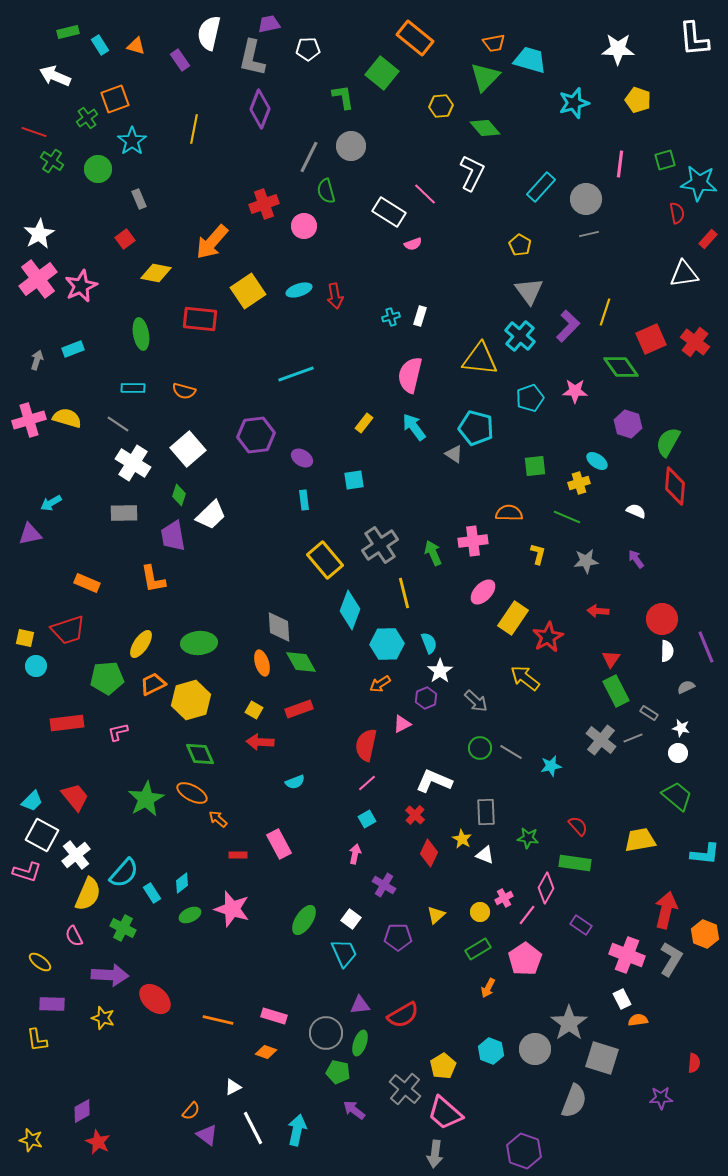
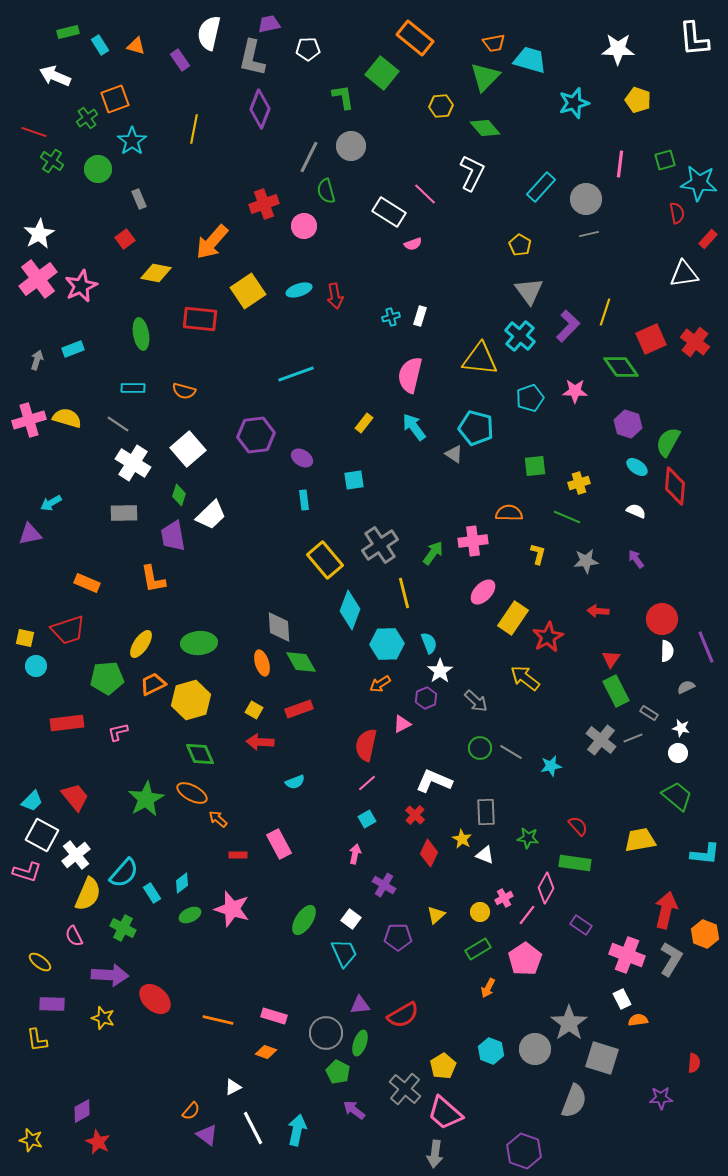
cyan ellipse at (597, 461): moved 40 px right, 6 px down
green arrow at (433, 553): rotated 60 degrees clockwise
green pentagon at (338, 1072): rotated 15 degrees clockwise
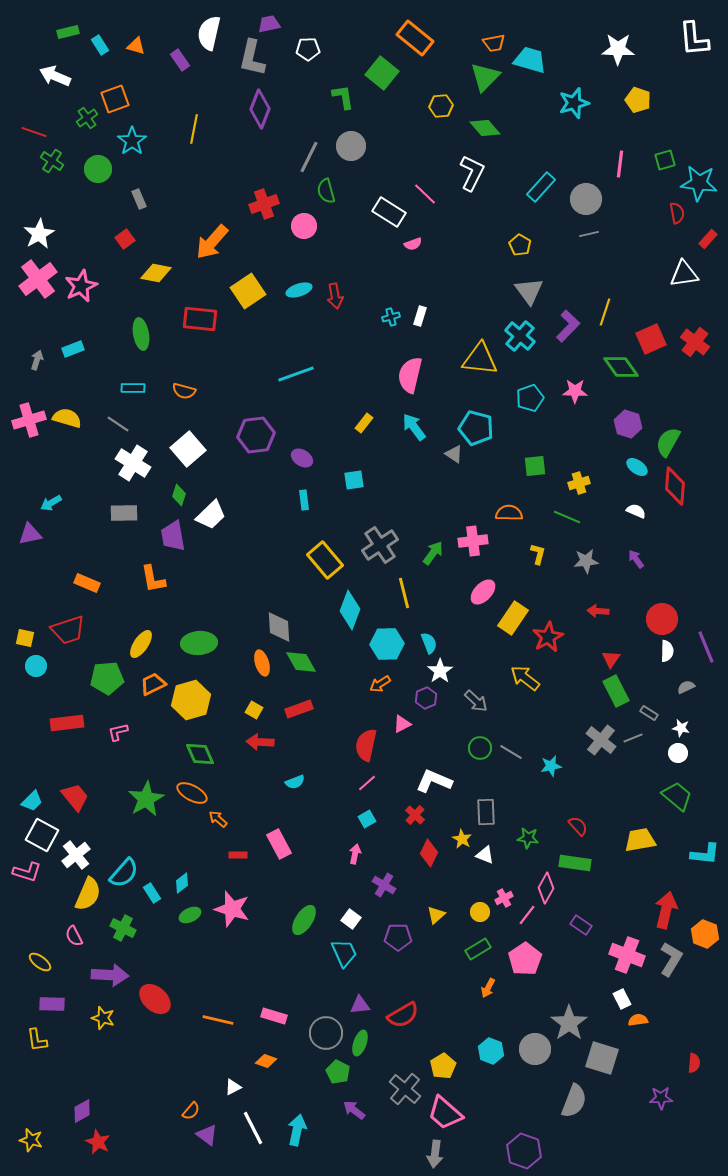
orange diamond at (266, 1052): moved 9 px down
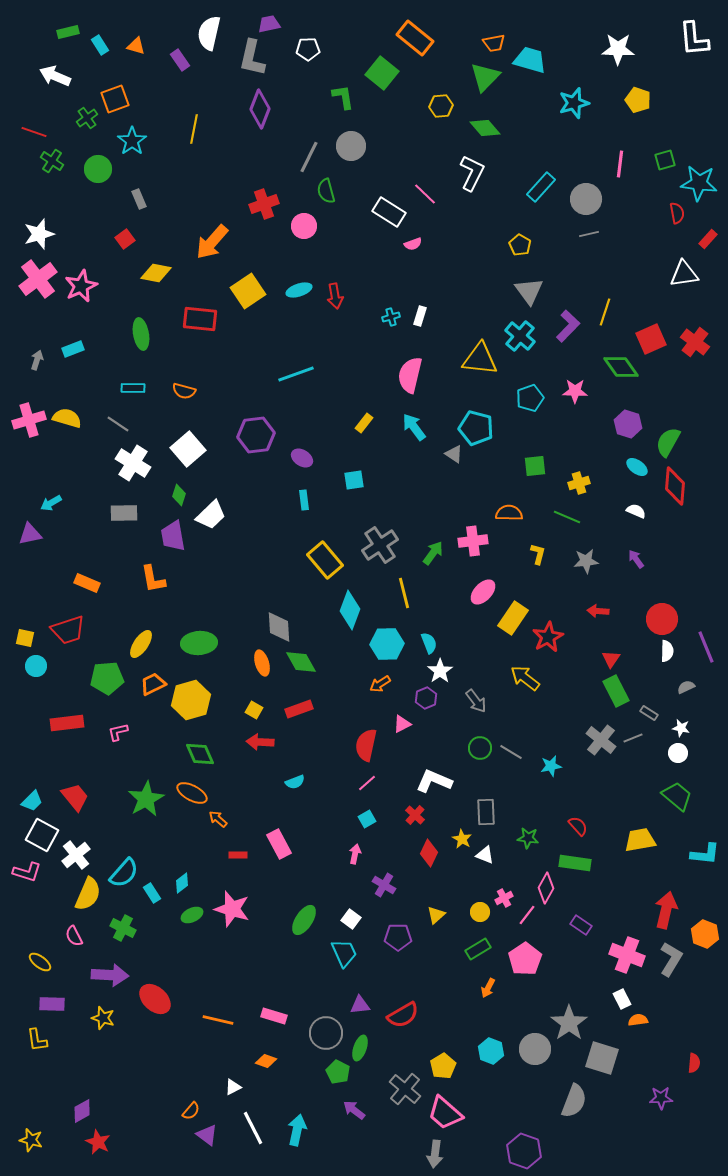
white star at (39, 234): rotated 12 degrees clockwise
gray arrow at (476, 701): rotated 10 degrees clockwise
green ellipse at (190, 915): moved 2 px right
green ellipse at (360, 1043): moved 5 px down
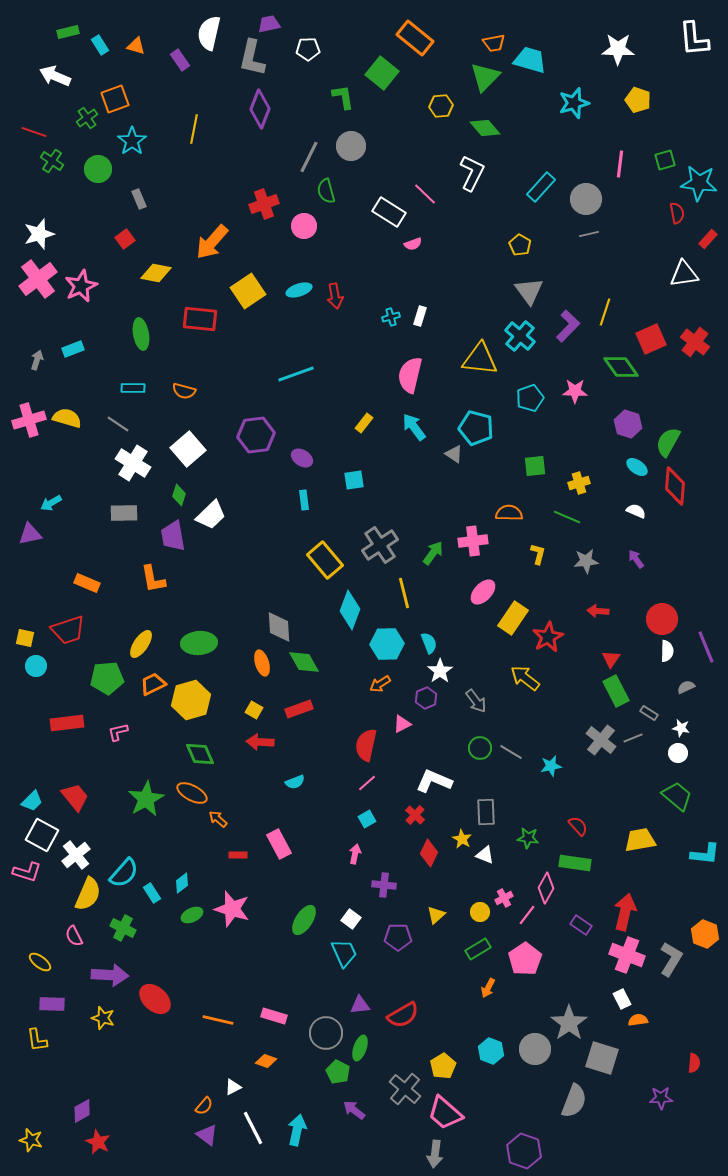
green diamond at (301, 662): moved 3 px right
purple cross at (384, 885): rotated 25 degrees counterclockwise
red arrow at (666, 910): moved 41 px left, 2 px down
orange semicircle at (191, 1111): moved 13 px right, 5 px up
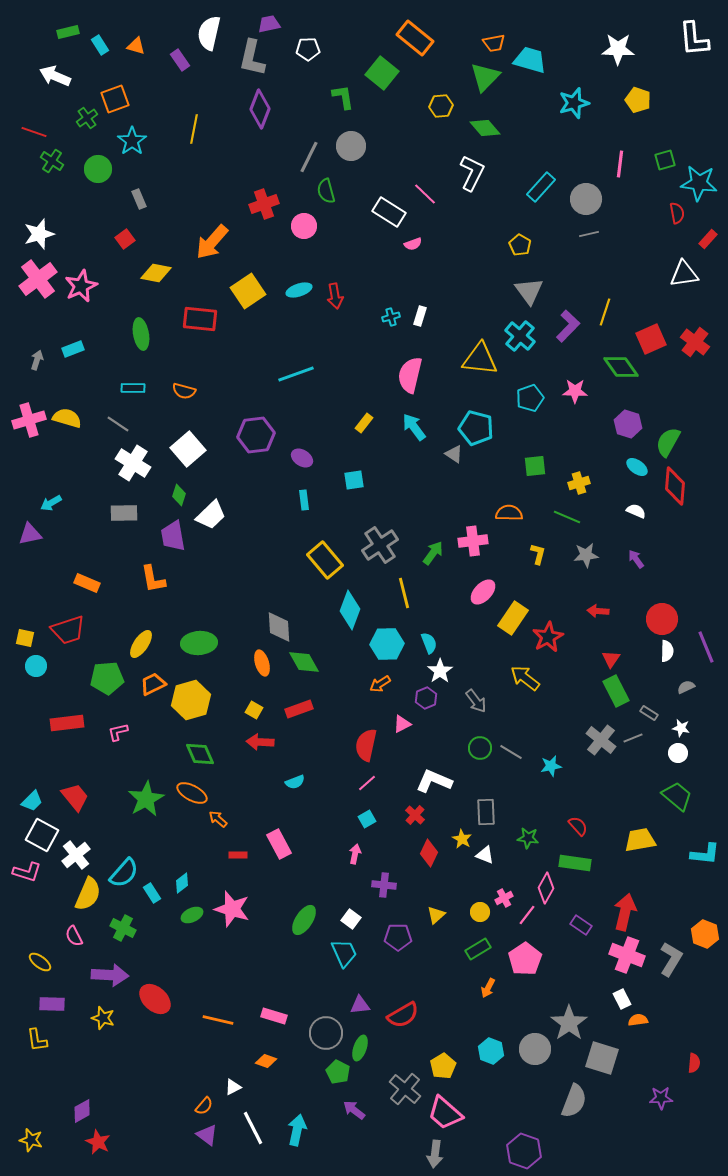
gray star at (586, 561): moved 6 px up
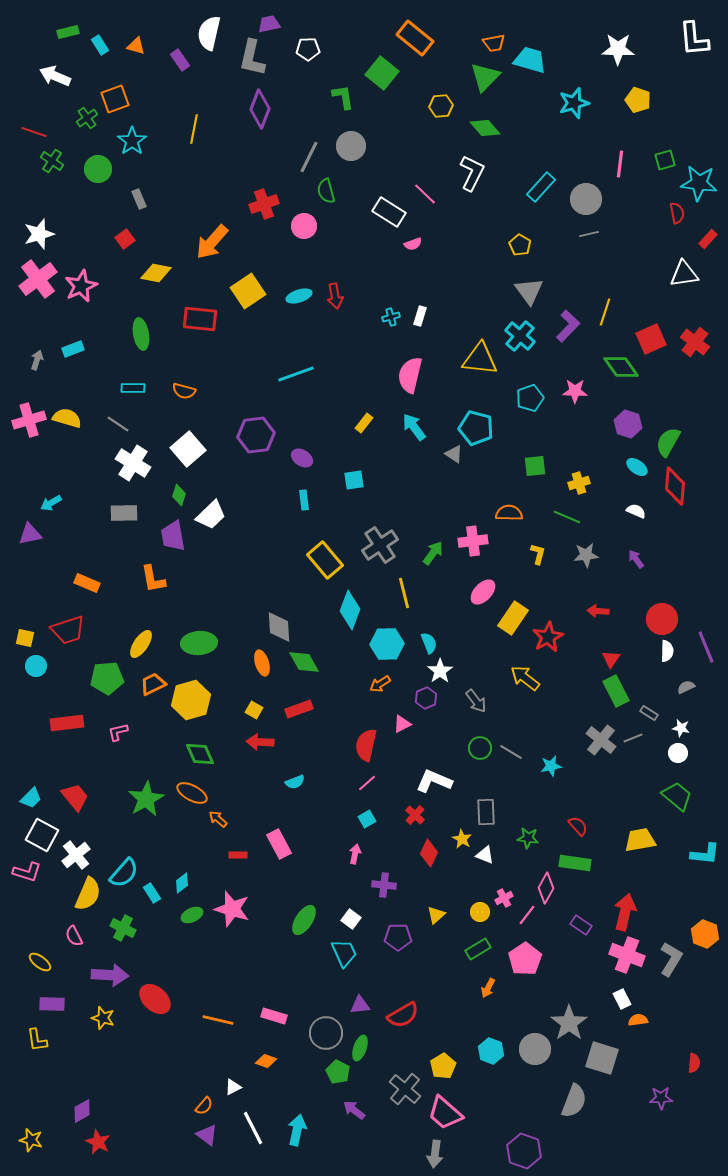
cyan ellipse at (299, 290): moved 6 px down
cyan trapezoid at (32, 801): moved 1 px left, 3 px up
